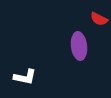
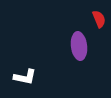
red semicircle: rotated 138 degrees counterclockwise
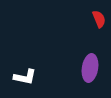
purple ellipse: moved 11 px right, 22 px down; rotated 16 degrees clockwise
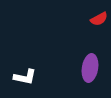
red semicircle: rotated 84 degrees clockwise
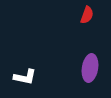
red semicircle: moved 12 px left, 4 px up; rotated 42 degrees counterclockwise
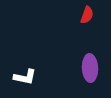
purple ellipse: rotated 12 degrees counterclockwise
